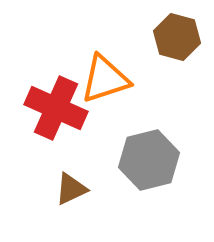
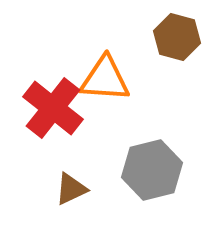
orange triangle: rotated 22 degrees clockwise
red cross: moved 3 px left; rotated 14 degrees clockwise
gray hexagon: moved 3 px right, 10 px down
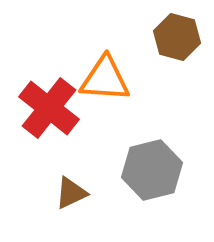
red cross: moved 4 px left
brown triangle: moved 4 px down
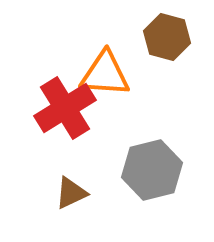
brown hexagon: moved 10 px left
orange triangle: moved 5 px up
red cross: moved 16 px right; rotated 20 degrees clockwise
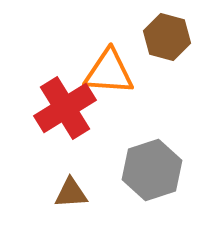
orange triangle: moved 4 px right, 2 px up
gray hexagon: rotated 4 degrees counterclockwise
brown triangle: rotated 21 degrees clockwise
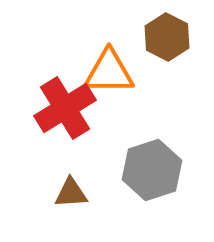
brown hexagon: rotated 12 degrees clockwise
orange triangle: rotated 4 degrees counterclockwise
